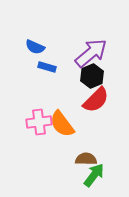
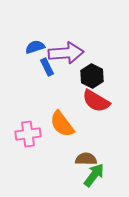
blue semicircle: rotated 138 degrees clockwise
purple arrow: moved 25 px left; rotated 36 degrees clockwise
blue rectangle: rotated 48 degrees clockwise
black hexagon: rotated 10 degrees counterclockwise
red semicircle: moved 1 px down; rotated 76 degrees clockwise
pink cross: moved 11 px left, 12 px down
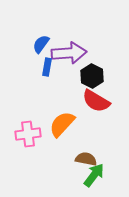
blue semicircle: moved 6 px right, 3 px up; rotated 36 degrees counterclockwise
purple arrow: moved 3 px right
blue rectangle: rotated 36 degrees clockwise
orange semicircle: rotated 80 degrees clockwise
brown semicircle: rotated 10 degrees clockwise
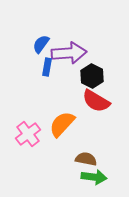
pink cross: rotated 30 degrees counterclockwise
green arrow: moved 2 px down; rotated 60 degrees clockwise
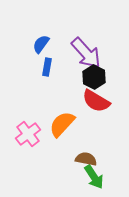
purple arrow: moved 17 px right; rotated 52 degrees clockwise
black hexagon: moved 2 px right, 1 px down
green arrow: rotated 50 degrees clockwise
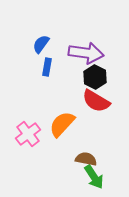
purple arrow: rotated 40 degrees counterclockwise
black hexagon: moved 1 px right
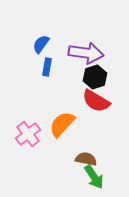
black hexagon: rotated 15 degrees clockwise
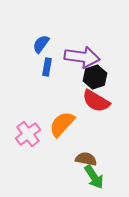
purple arrow: moved 4 px left, 4 px down
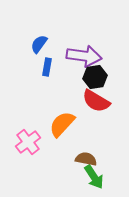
blue semicircle: moved 2 px left
purple arrow: moved 2 px right, 1 px up
black hexagon: rotated 10 degrees clockwise
pink cross: moved 8 px down
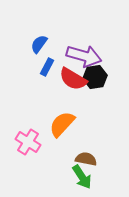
purple arrow: rotated 8 degrees clockwise
blue rectangle: rotated 18 degrees clockwise
red semicircle: moved 23 px left, 22 px up
pink cross: rotated 20 degrees counterclockwise
green arrow: moved 12 px left
